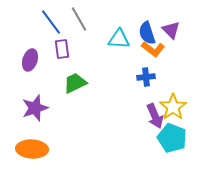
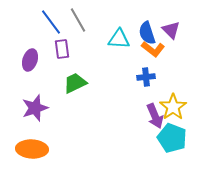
gray line: moved 1 px left, 1 px down
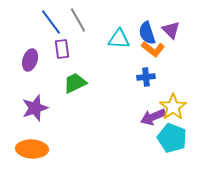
purple arrow: moved 2 px left, 1 px down; rotated 90 degrees clockwise
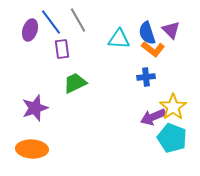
purple ellipse: moved 30 px up
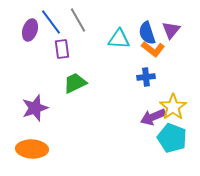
purple triangle: rotated 24 degrees clockwise
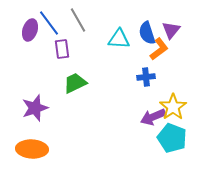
blue line: moved 2 px left, 1 px down
orange L-shape: moved 6 px right; rotated 75 degrees counterclockwise
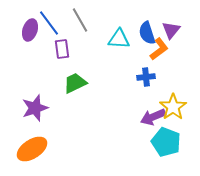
gray line: moved 2 px right
cyan pentagon: moved 6 px left, 4 px down
orange ellipse: rotated 36 degrees counterclockwise
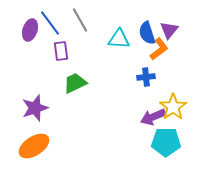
blue line: moved 1 px right
purple triangle: moved 2 px left
purple rectangle: moved 1 px left, 2 px down
cyan pentagon: rotated 20 degrees counterclockwise
orange ellipse: moved 2 px right, 3 px up
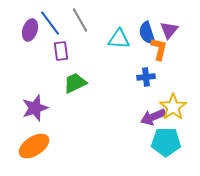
orange L-shape: rotated 40 degrees counterclockwise
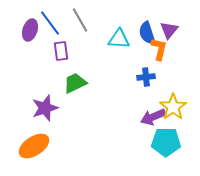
purple star: moved 10 px right
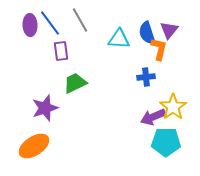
purple ellipse: moved 5 px up; rotated 20 degrees counterclockwise
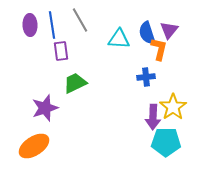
blue line: moved 2 px right, 2 px down; rotated 28 degrees clockwise
purple arrow: rotated 65 degrees counterclockwise
